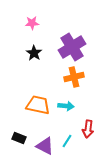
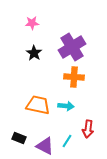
orange cross: rotated 18 degrees clockwise
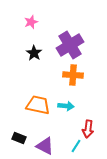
pink star: moved 1 px left, 1 px up; rotated 16 degrees counterclockwise
purple cross: moved 2 px left, 2 px up
orange cross: moved 1 px left, 2 px up
cyan line: moved 9 px right, 5 px down
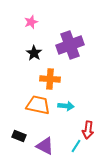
purple cross: rotated 12 degrees clockwise
orange cross: moved 23 px left, 4 px down
red arrow: moved 1 px down
black rectangle: moved 2 px up
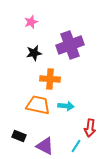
black star: rotated 28 degrees clockwise
red arrow: moved 2 px right, 2 px up
